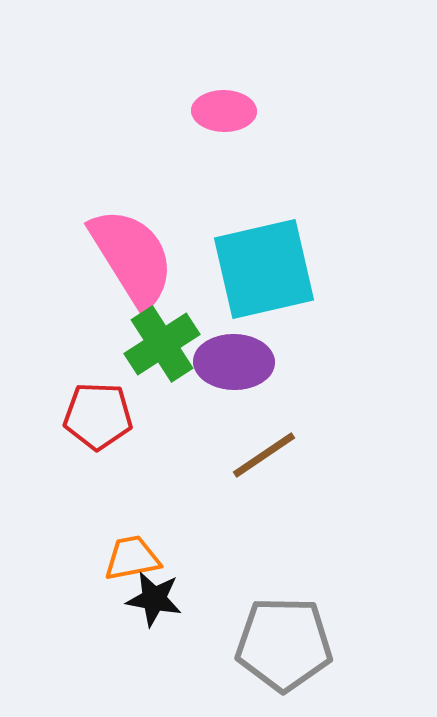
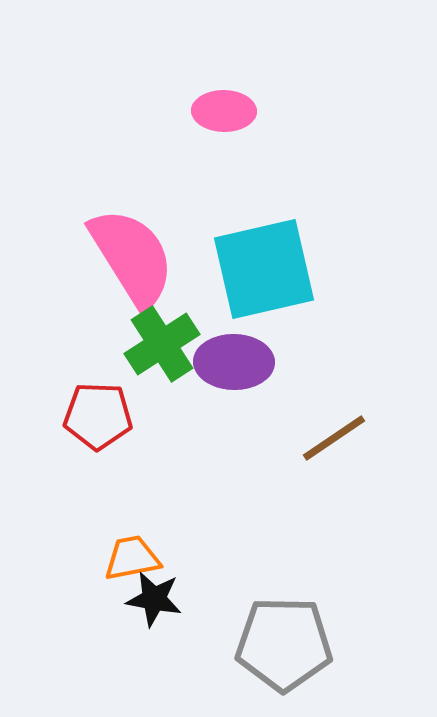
brown line: moved 70 px right, 17 px up
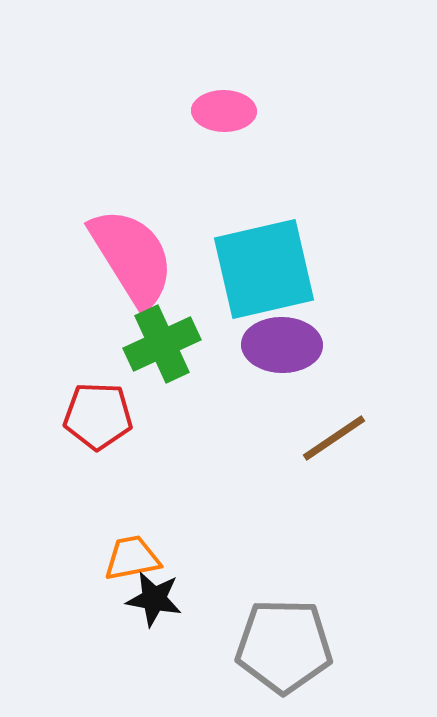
green cross: rotated 8 degrees clockwise
purple ellipse: moved 48 px right, 17 px up
gray pentagon: moved 2 px down
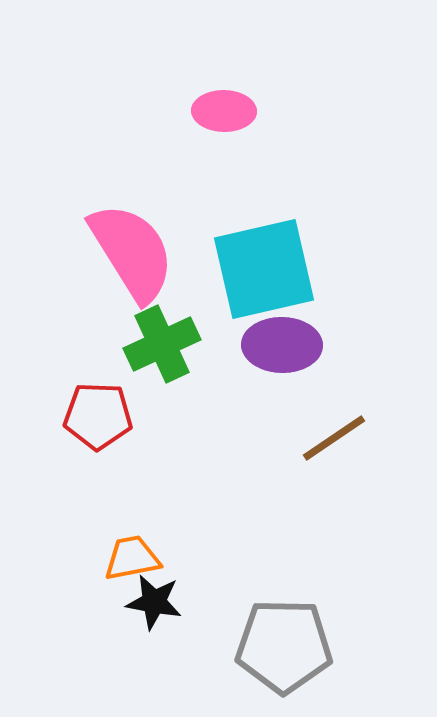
pink semicircle: moved 5 px up
black star: moved 3 px down
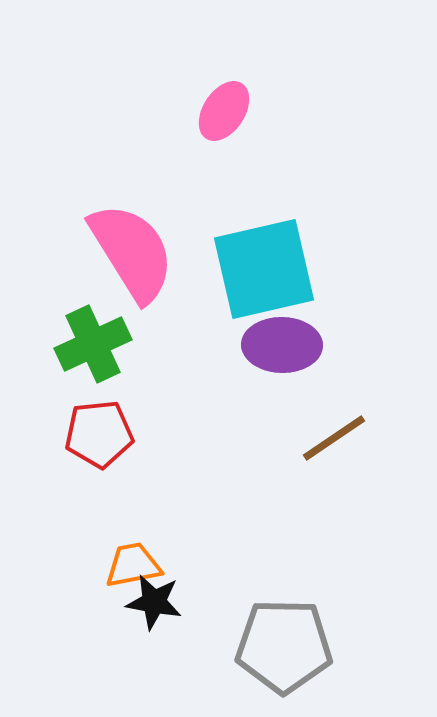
pink ellipse: rotated 58 degrees counterclockwise
green cross: moved 69 px left
red pentagon: moved 1 px right, 18 px down; rotated 8 degrees counterclockwise
orange trapezoid: moved 1 px right, 7 px down
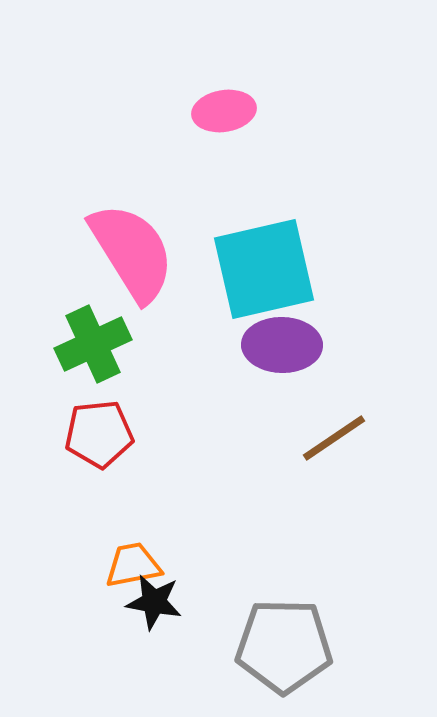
pink ellipse: rotated 48 degrees clockwise
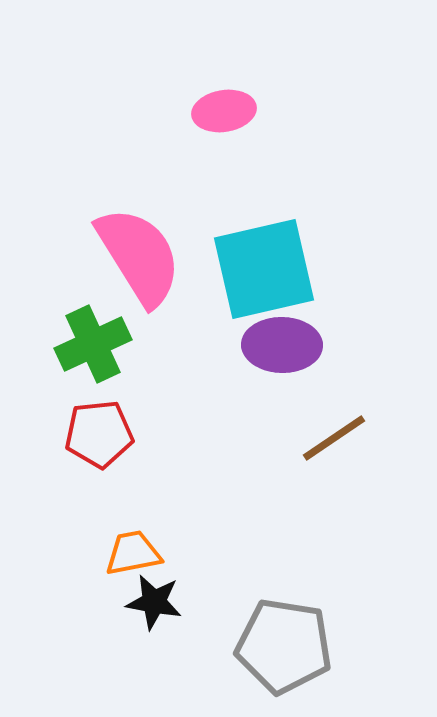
pink semicircle: moved 7 px right, 4 px down
orange trapezoid: moved 12 px up
gray pentagon: rotated 8 degrees clockwise
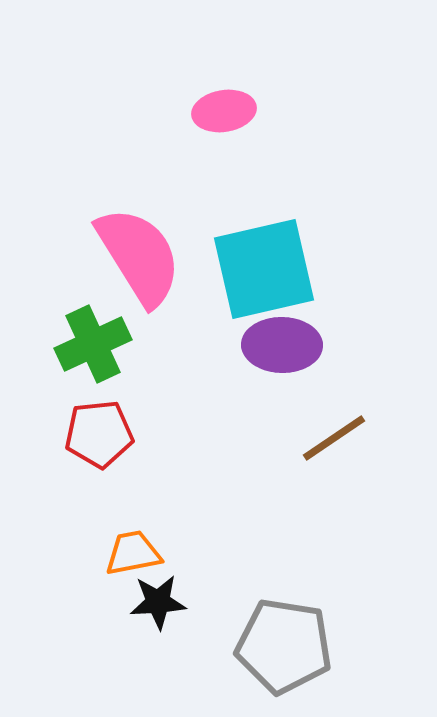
black star: moved 4 px right; rotated 14 degrees counterclockwise
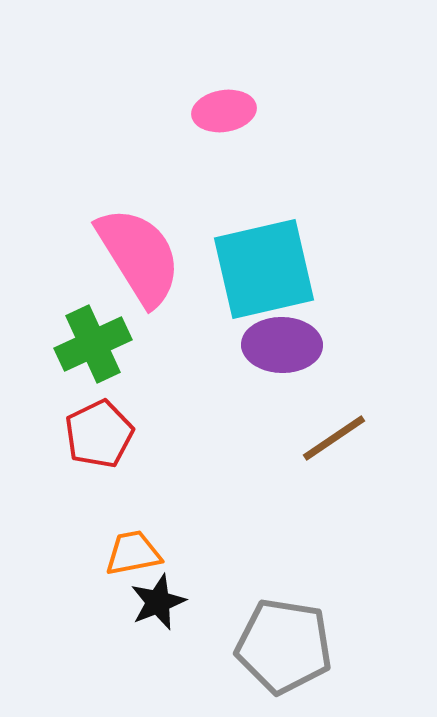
red pentagon: rotated 20 degrees counterclockwise
black star: rotated 18 degrees counterclockwise
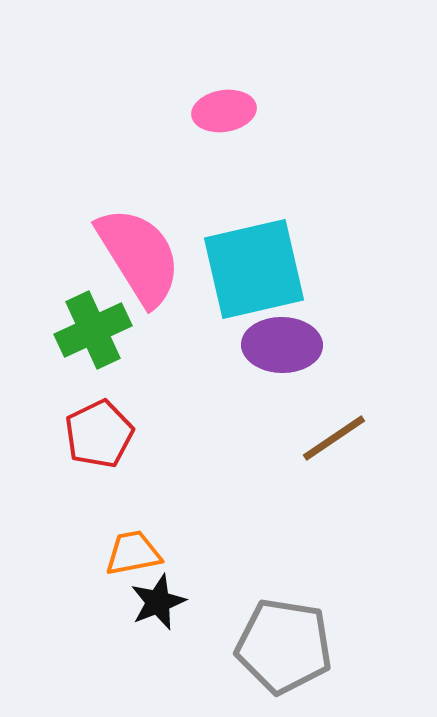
cyan square: moved 10 px left
green cross: moved 14 px up
